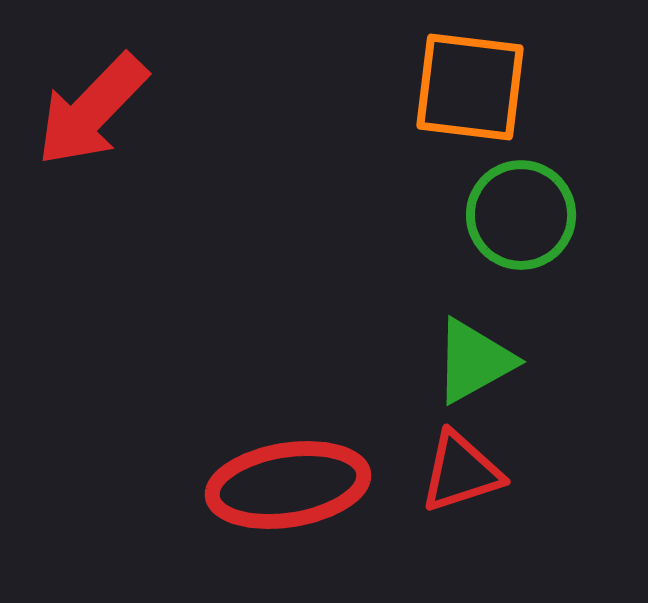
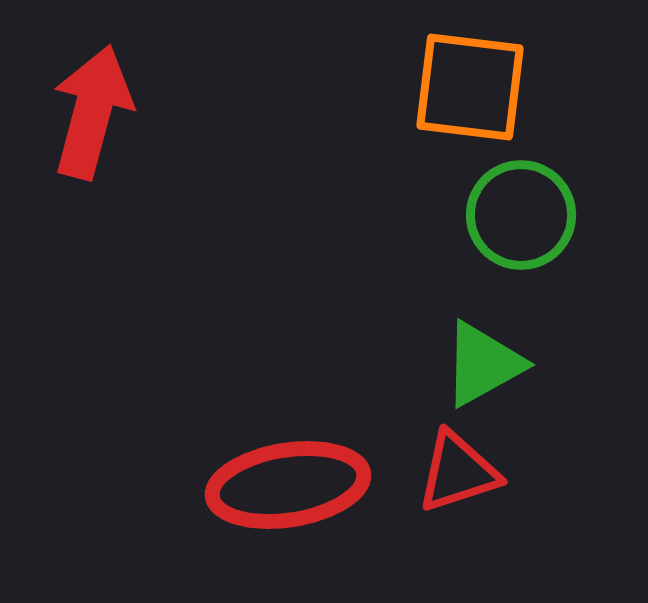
red arrow: moved 2 px down; rotated 151 degrees clockwise
green triangle: moved 9 px right, 3 px down
red triangle: moved 3 px left
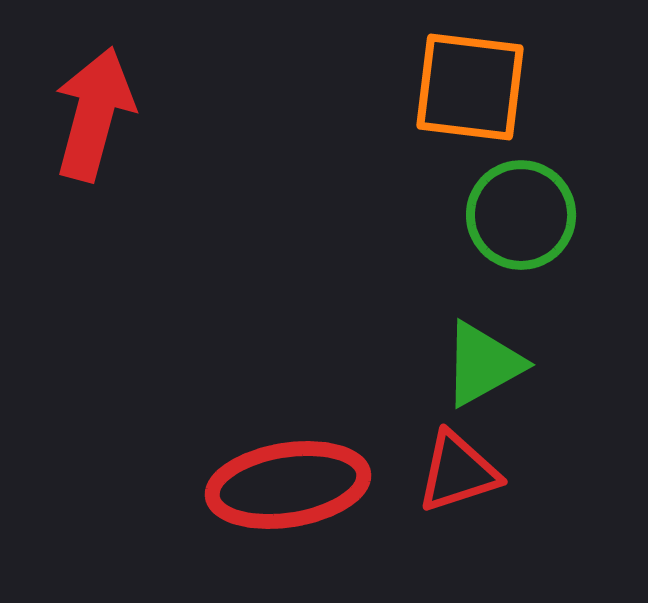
red arrow: moved 2 px right, 2 px down
